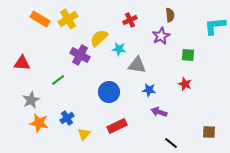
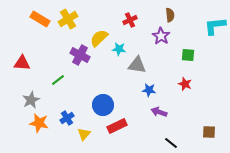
purple star: rotated 12 degrees counterclockwise
blue circle: moved 6 px left, 13 px down
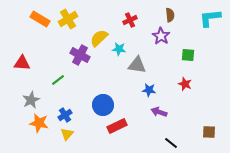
cyan L-shape: moved 5 px left, 8 px up
blue cross: moved 2 px left, 3 px up
yellow triangle: moved 17 px left
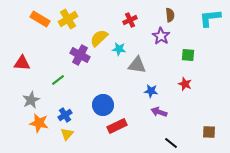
blue star: moved 2 px right, 1 px down
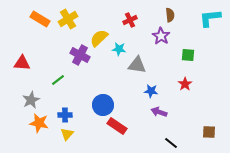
red star: rotated 16 degrees clockwise
blue cross: rotated 32 degrees clockwise
red rectangle: rotated 60 degrees clockwise
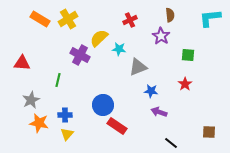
gray triangle: moved 1 px right, 2 px down; rotated 30 degrees counterclockwise
green line: rotated 40 degrees counterclockwise
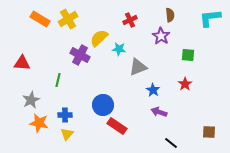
blue star: moved 2 px right, 1 px up; rotated 24 degrees clockwise
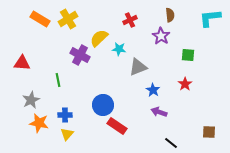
green line: rotated 24 degrees counterclockwise
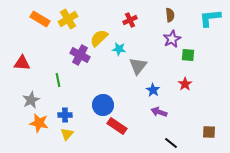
purple star: moved 11 px right, 3 px down; rotated 12 degrees clockwise
gray triangle: moved 1 px up; rotated 30 degrees counterclockwise
